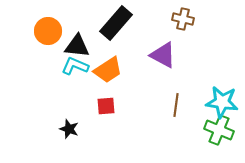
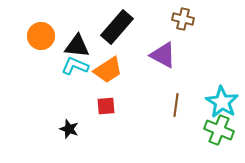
black rectangle: moved 1 px right, 4 px down
orange circle: moved 7 px left, 5 px down
cyan star: rotated 24 degrees clockwise
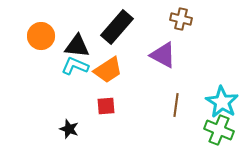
brown cross: moved 2 px left
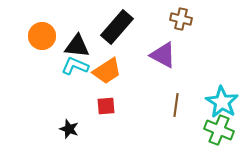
orange circle: moved 1 px right
orange trapezoid: moved 1 px left, 1 px down
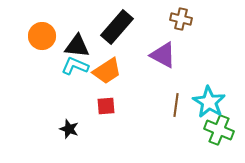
cyan star: moved 13 px left
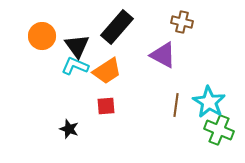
brown cross: moved 1 px right, 3 px down
black triangle: rotated 48 degrees clockwise
